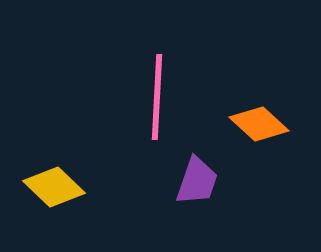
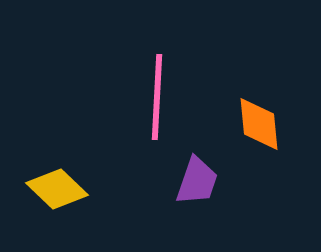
orange diamond: rotated 42 degrees clockwise
yellow diamond: moved 3 px right, 2 px down
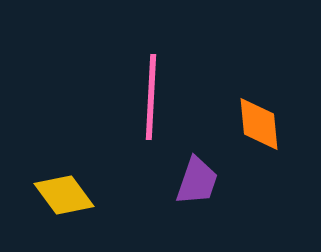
pink line: moved 6 px left
yellow diamond: moved 7 px right, 6 px down; rotated 10 degrees clockwise
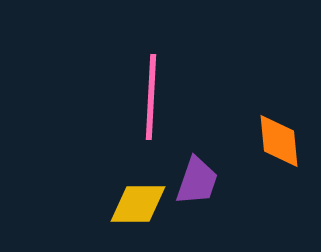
orange diamond: moved 20 px right, 17 px down
yellow diamond: moved 74 px right, 9 px down; rotated 54 degrees counterclockwise
